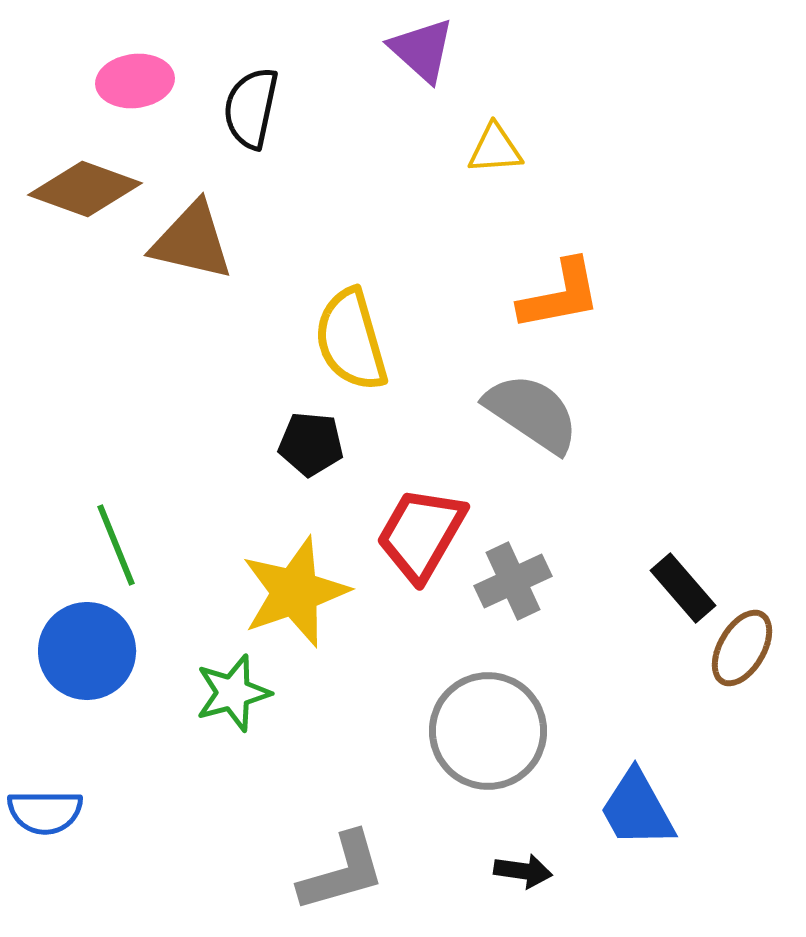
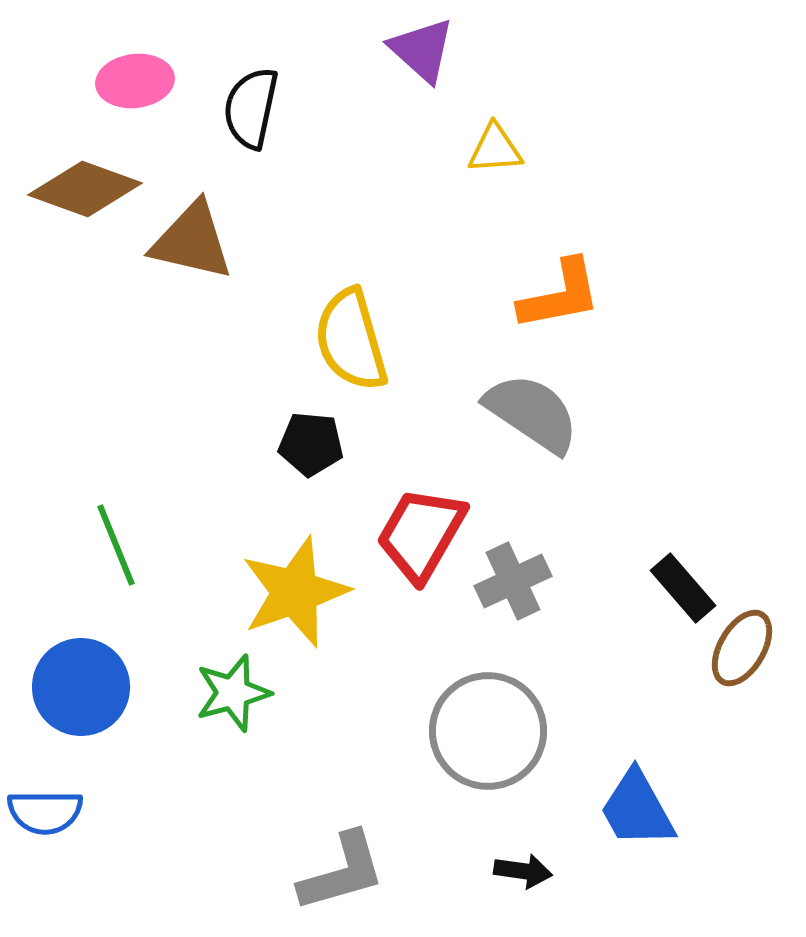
blue circle: moved 6 px left, 36 px down
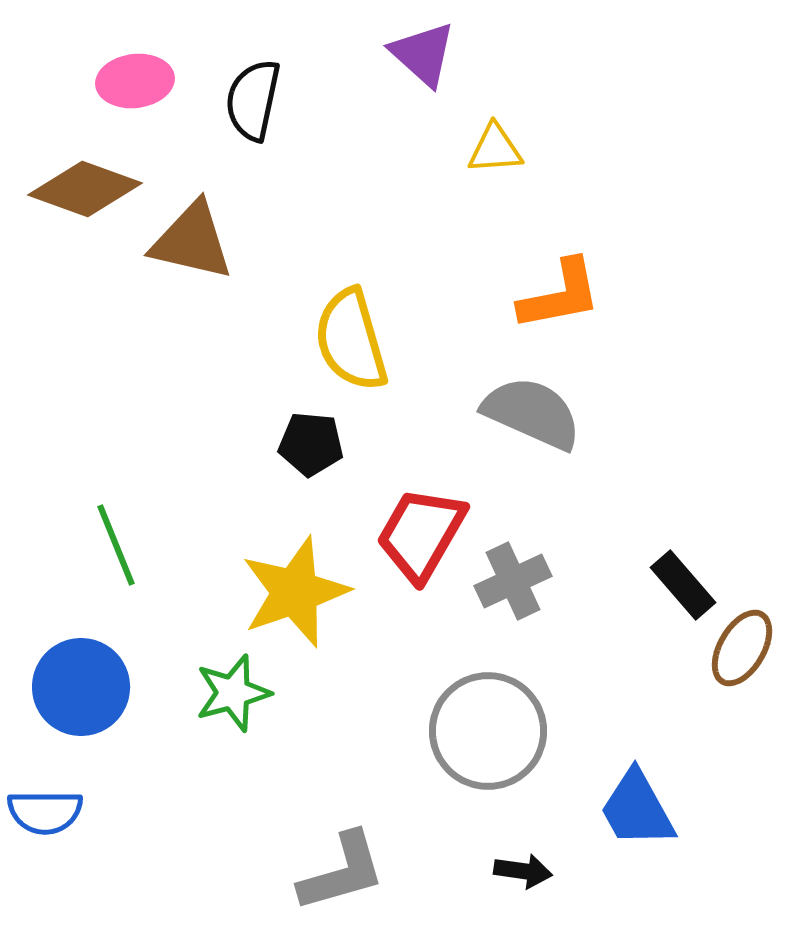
purple triangle: moved 1 px right, 4 px down
black semicircle: moved 2 px right, 8 px up
gray semicircle: rotated 10 degrees counterclockwise
black rectangle: moved 3 px up
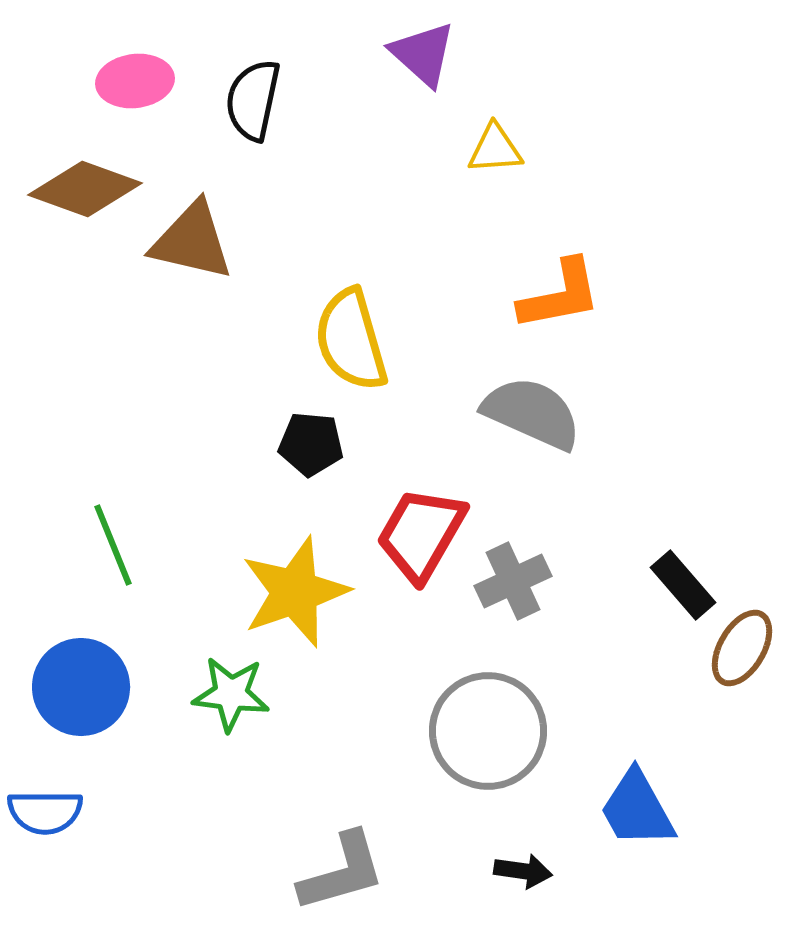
green line: moved 3 px left
green star: moved 2 px left, 1 px down; rotated 22 degrees clockwise
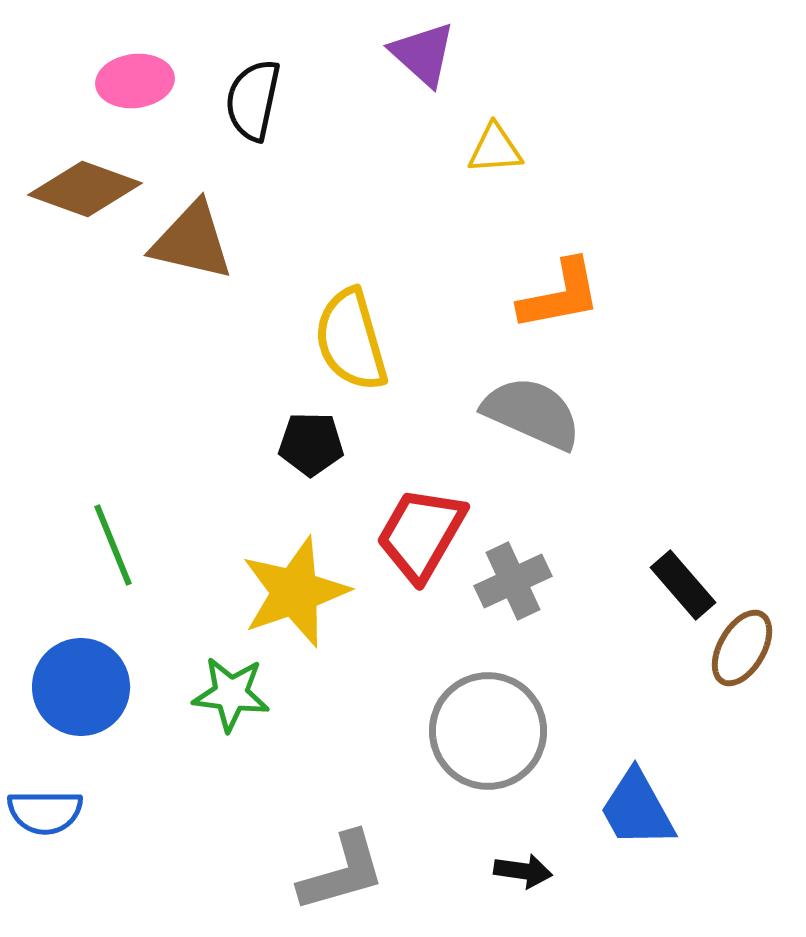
black pentagon: rotated 4 degrees counterclockwise
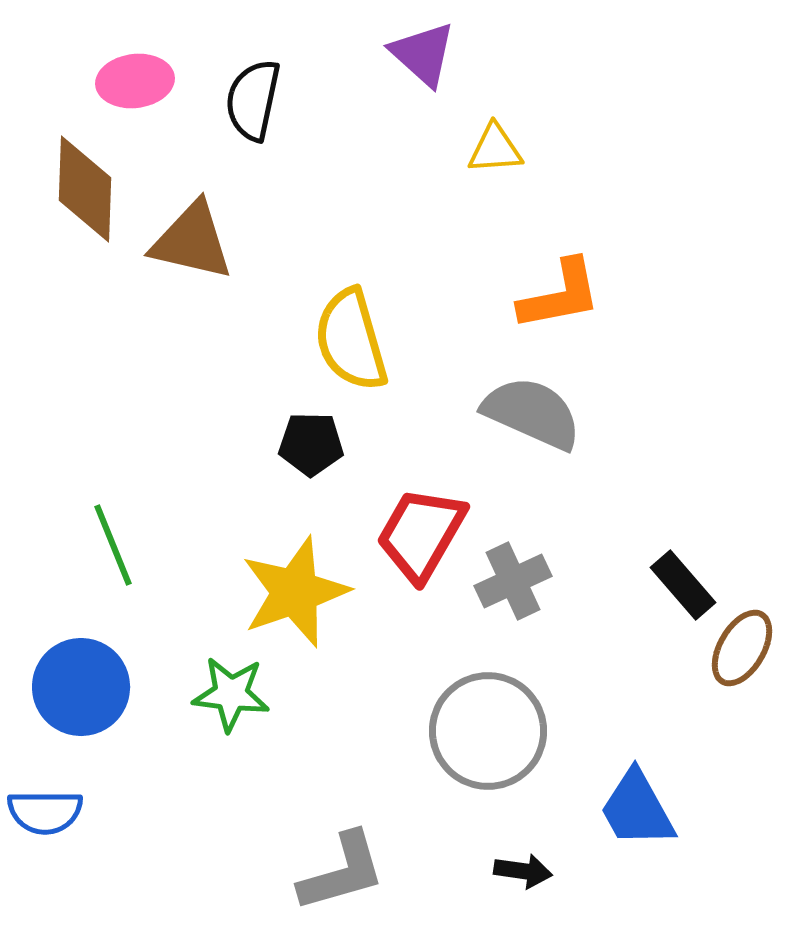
brown diamond: rotated 72 degrees clockwise
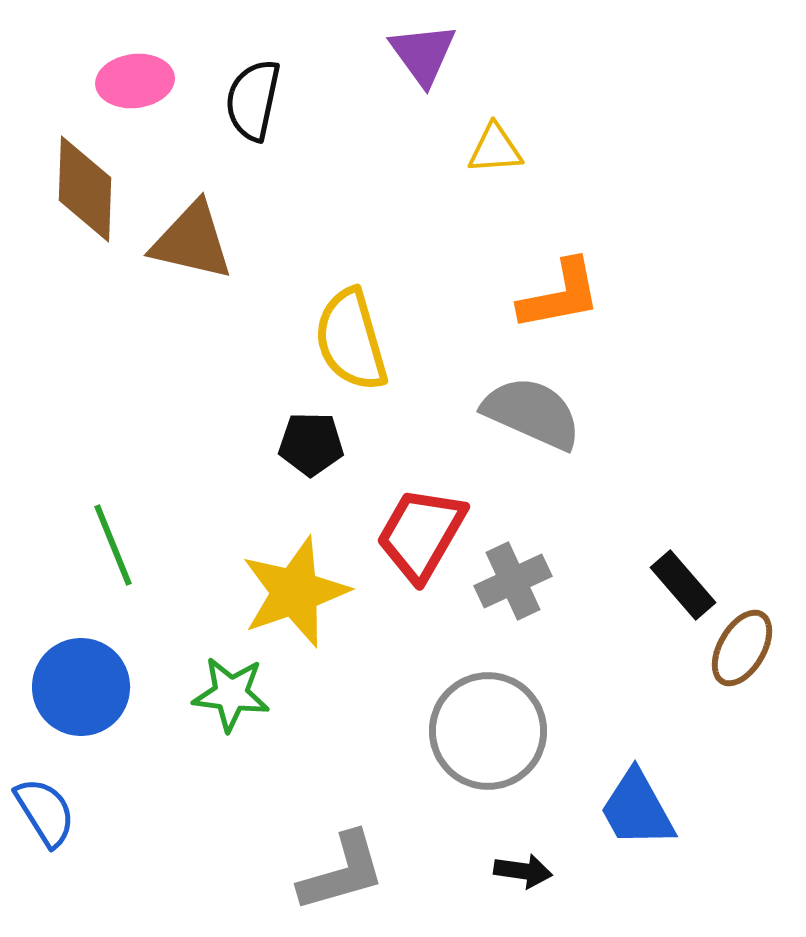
purple triangle: rotated 12 degrees clockwise
blue semicircle: rotated 122 degrees counterclockwise
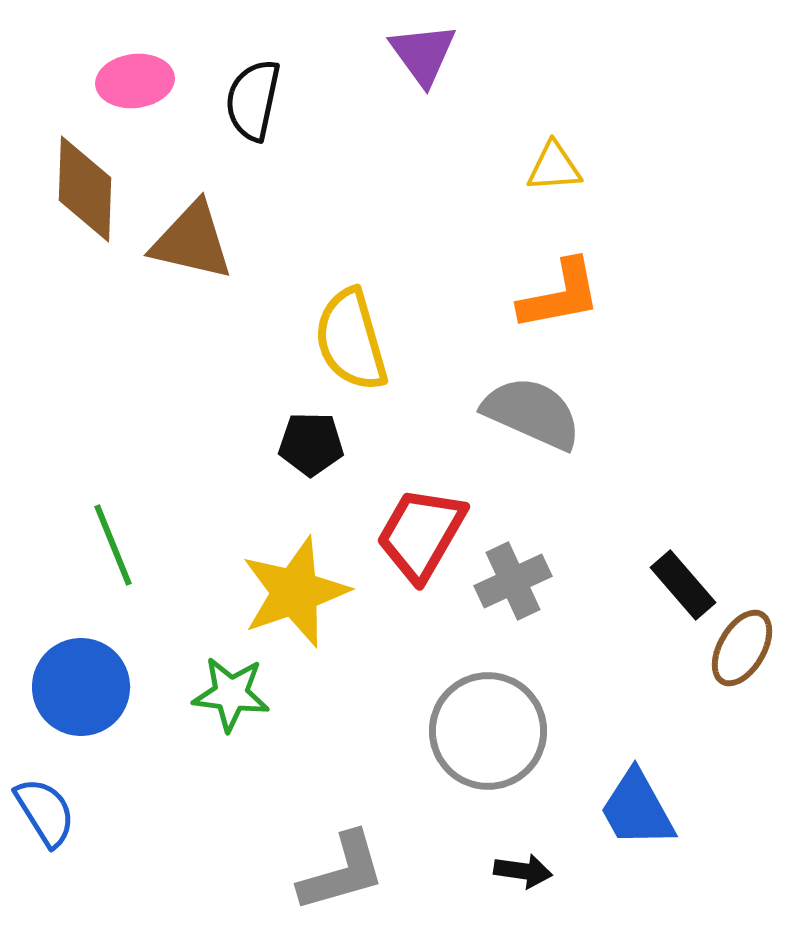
yellow triangle: moved 59 px right, 18 px down
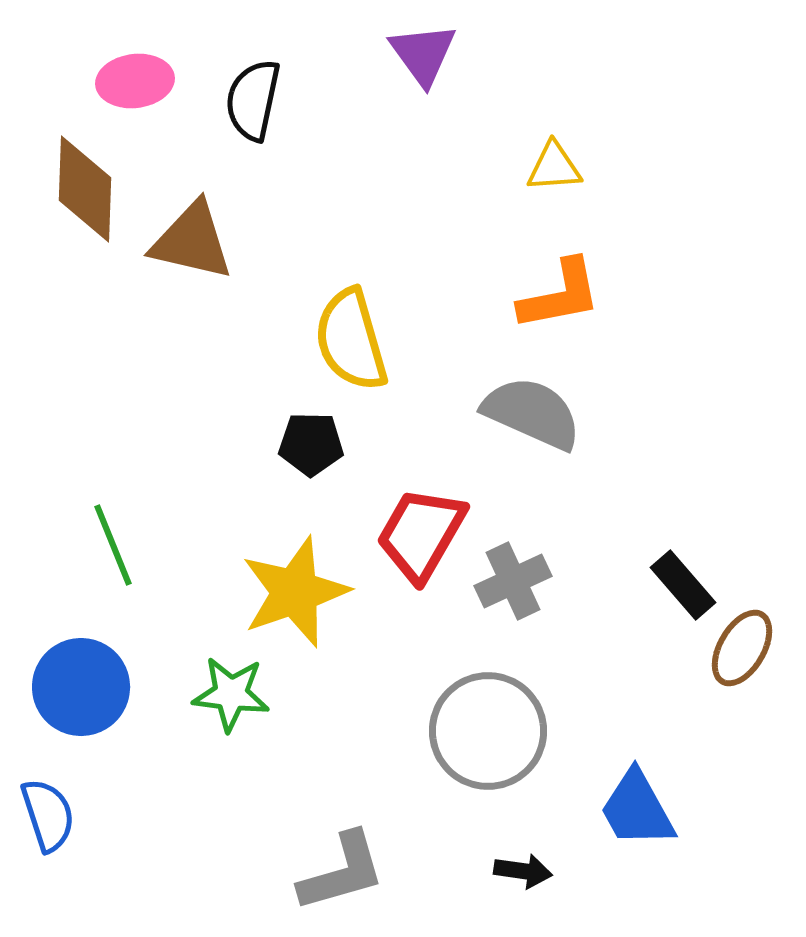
blue semicircle: moved 3 px right, 3 px down; rotated 14 degrees clockwise
